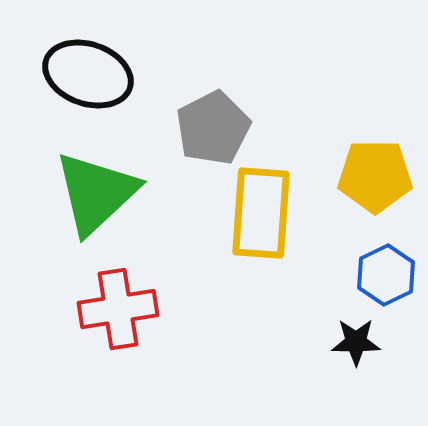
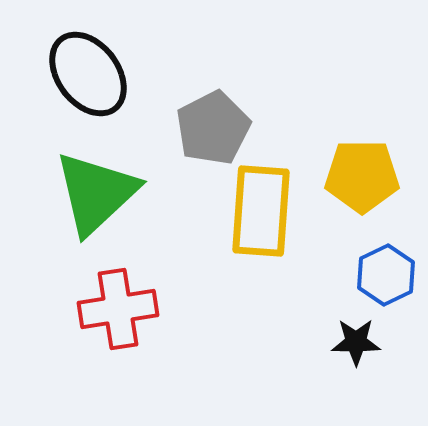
black ellipse: rotated 34 degrees clockwise
yellow pentagon: moved 13 px left
yellow rectangle: moved 2 px up
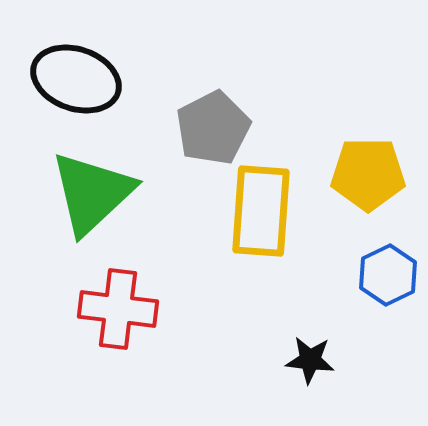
black ellipse: moved 12 px left, 5 px down; rotated 34 degrees counterclockwise
yellow pentagon: moved 6 px right, 2 px up
green triangle: moved 4 px left
blue hexagon: moved 2 px right
red cross: rotated 16 degrees clockwise
black star: moved 46 px left, 18 px down; rotated 6 degrees clockwise
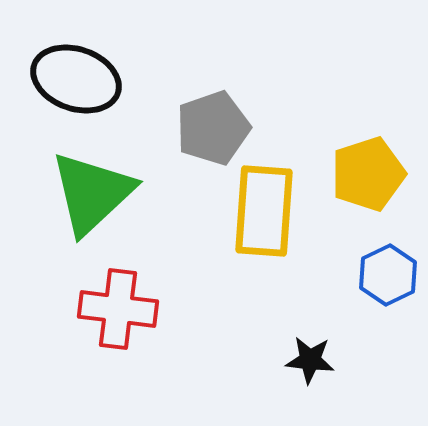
gray pentagon: rotated 8 degrees clockwise
yellow pentagon: rotated 18 degrees counterclockwise
yellow rectangle: moved 3 px right
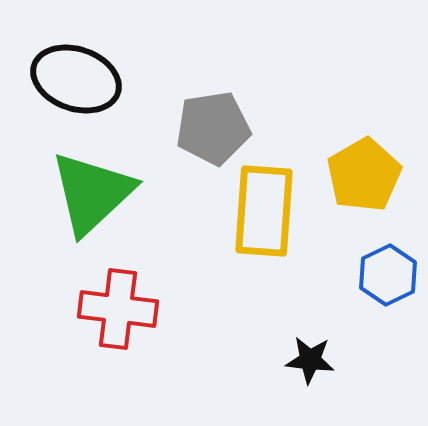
gray pentagon: rotated 10 degrees clockwise
yellow pentagon: moved 4 px left, 1 px down; rotated 12 degrees counterclockwise
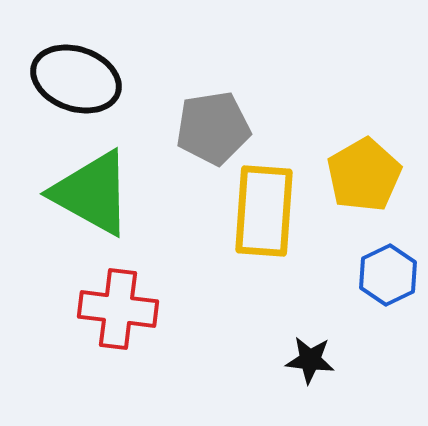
green triangle: rotated 48 degrees counterclockwise
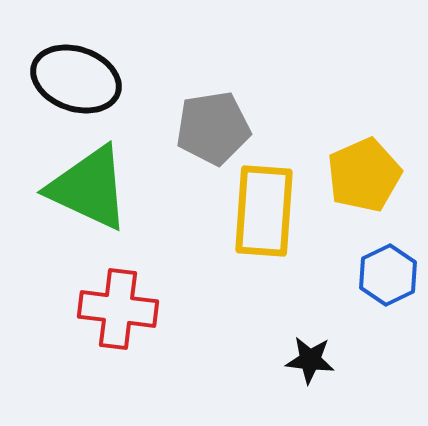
yellow pentagon: rotated 6 degrees clockwise
green triangle: moved 3 px left, 5 px up; rotated 4 degrees counterclockwise
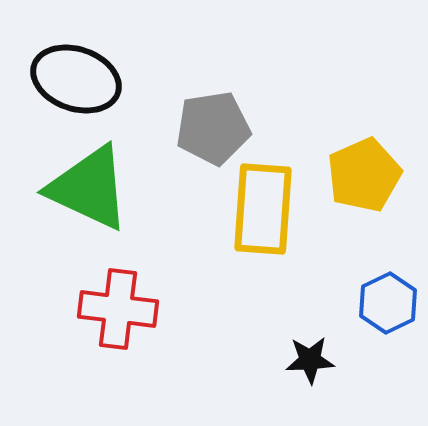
yellow rectangle: moved 1 px left, 2 px up
blue hexagon: moved 28 px down
black star: rotated 9 degrees counterclockwise
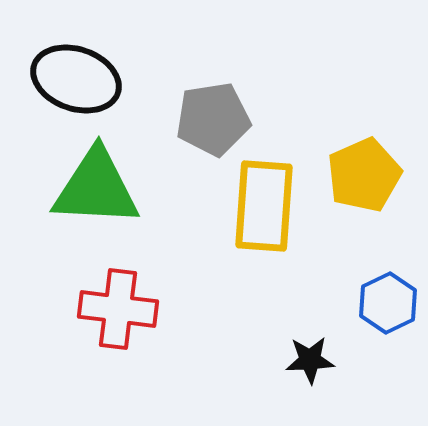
gray pentagon: moved 9 px up
green triangle: moved 7 px right; rotated 22 degrees counterclockwise
yellow rectangle: moved 1 px right, 3 px up
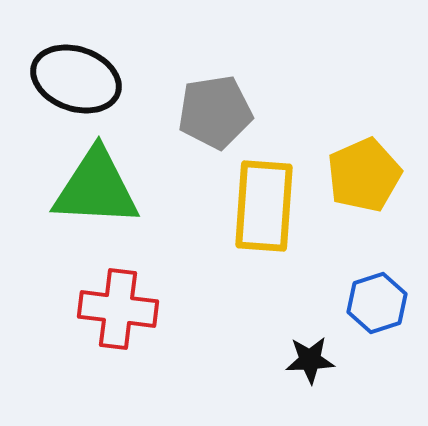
gray pentagon: moved 2 px right, 7 px up
blue hexagon: moved 11 px left; rotated 8 degrees clockwise
